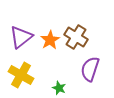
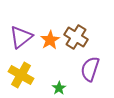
green star: rotated 16 degrees clockwise
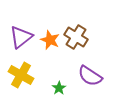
orange star: rotated 18 degrees counterclockwise
purple semicircle: moved 7 px down; rotated 75 degrees counterclockwise
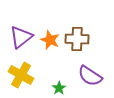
brown cross: moved 1 px right, 2 px down; rotated 30 degrees counterclockwise
